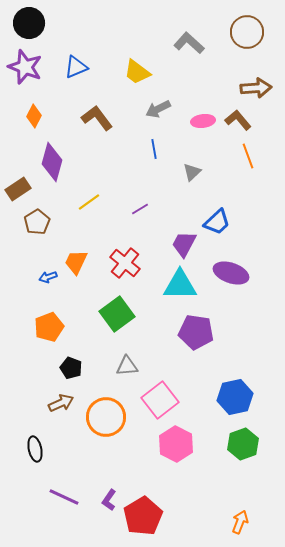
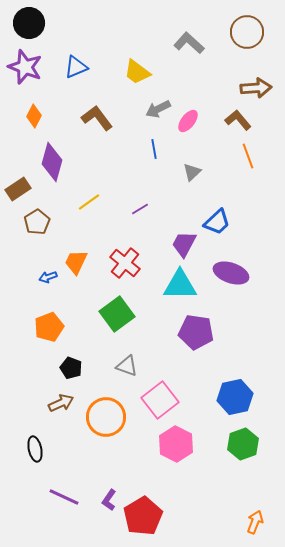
pink ellipse at (203, 121): moved 15 px left; rotated 45 degrees counterclockwise
gray triangle at (127, 366): rotated 25 degrees clockwise
orange arrow at (240, 522): moved 15 px right
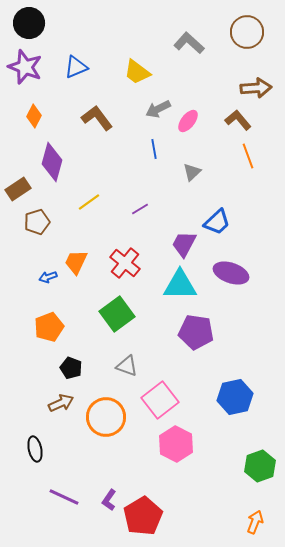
brown pentagon at (37, 222): rotated 15 degrees clockwise
green hexagon at (243, 444): moved 17 px right, 22 px down
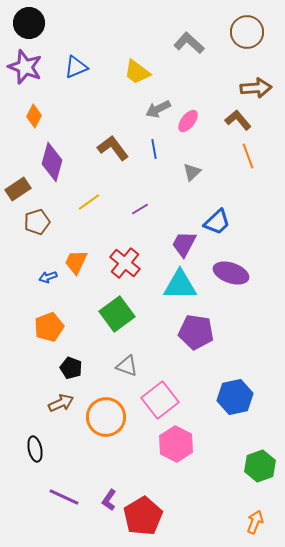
brown L-shape at (97, 118): moved 16 px right, 30 px down
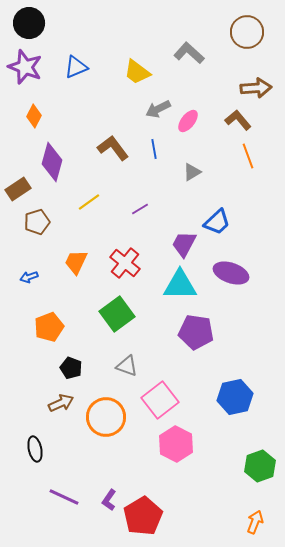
gray L-shape at (189, 43): moved 10 px down
gray triangle at (192, 172): rotated 12 degrees clockwise
blue arrow at (48, 277): moved 19 px left
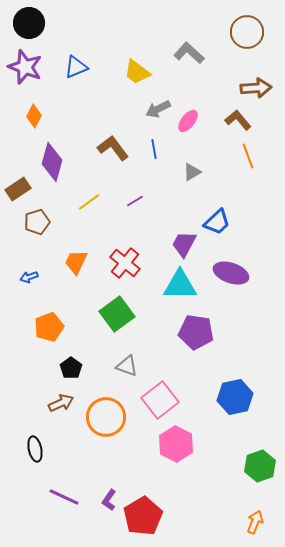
purple line at (140, 209): moved 5 px left, 8 px up
black pentagon at (71, 368): rotated 15 degrees clockwise
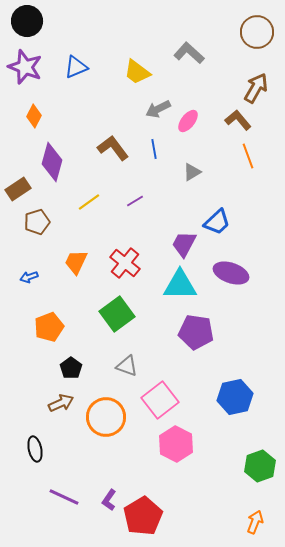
black circle at (29, 23): moved 2 px left, 2 px up
brown circle at (247, 32): moved 10 px right
brown arrow at (256, 88): rotated 56 degrees counterclockwise
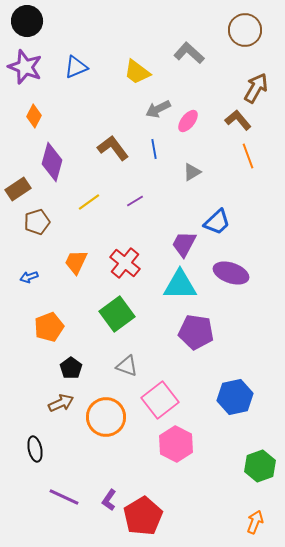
brown circle at (257, 32): moved 12 px left, 2 px up
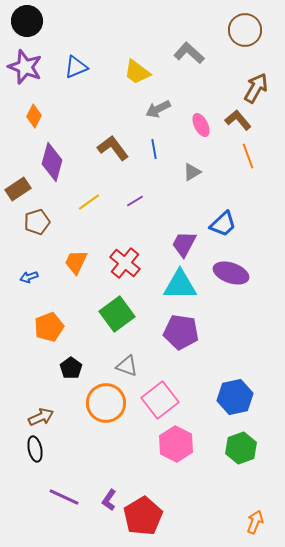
pink ellipse at (188, 121): moved 13 px right, 4 px down; rotated 65 degrees counterclockwise
blue trapezoid at (217, 222): moved 6 px right, 2 px down
purple pentagon at (196, 332): moved 15 px left
brown arrow at (61, 403): moved 20 px left, 14 px down
orange circle at (106, 417): moved 14 px up
green hexagon at (260, 466): moved 19 px left, 18 px up
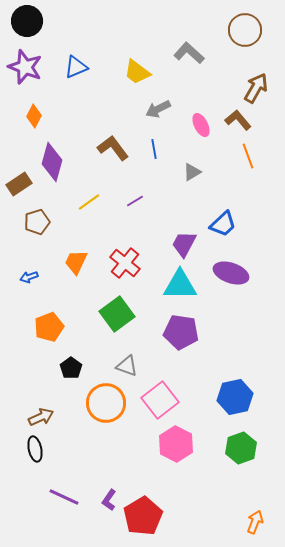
brown rectangle at (18, 189): moved 1 px right, 5 px up
